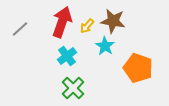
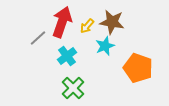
brown star: moved 1 px left, 1 px down
gray line: moved 18 px right, 9 px down
cyan star: rotated 18 degrees clockwise
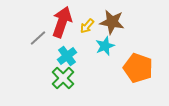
green cross: moved 10 px left, 10 px up
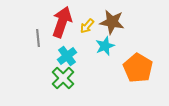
gray line: rotated 54 degrees counterclockwise
orange pentagon: rotated 12 degrees clockwise
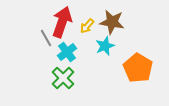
gray line: moved 8 px right; rotated 24 degrees counterclockwise
cyan cross: moved 4 px up
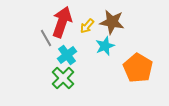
cyan cross: moved 3 px down
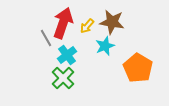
red arrow: moved 1 px right, 1 px down
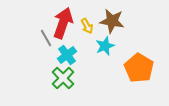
brown star: moved 1 px up
yellow arrow: rotated 70 degrees counterclockwise
orange pentagon: moved 1 px right
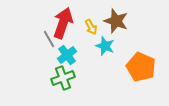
brown star: moved 4 px right; rotated 10 degrees clockwise
yellow arrow: moved 4 px right, 1 px down
gray line: moved 3 px right, 1 px down
cyan star: rotated 30 degrees counterclockwise
orange pentagon: moved 2 px right, 1 px up; rotated 8 degrees counterclockwise
green cross: rotated 25 degrees clockwise
